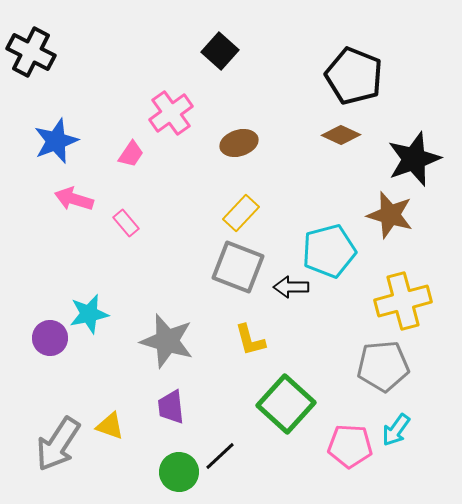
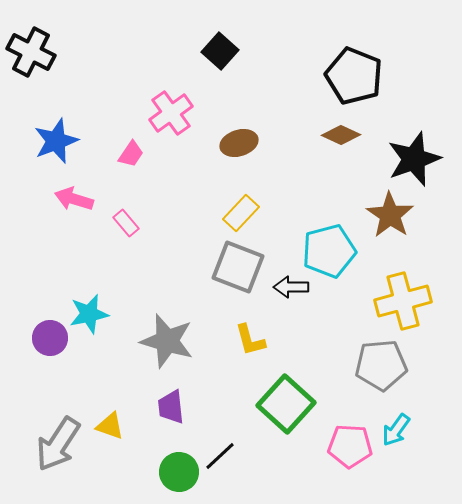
brown star: rotated 18 degrees clockwise
gray pentagon: moved 2 px left, 1 px up
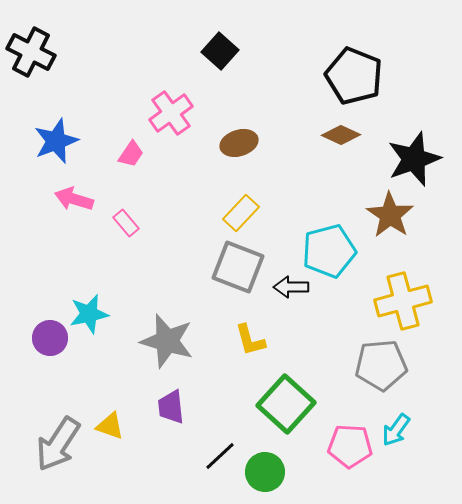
green circle: moved 86 px right
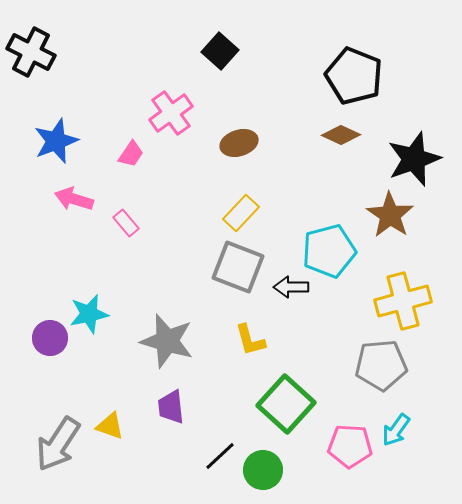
green circle: moved 2 px left, 2 px up
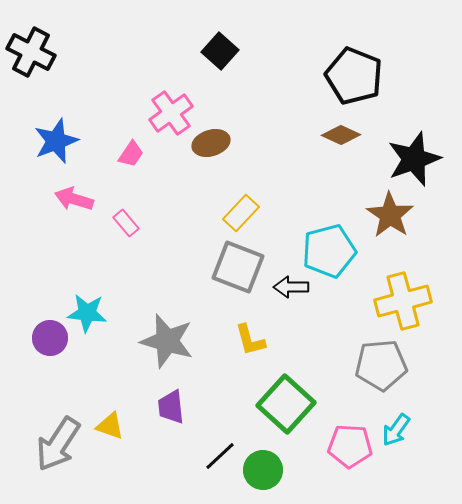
brown ellipse: moved 28 px left
cyan star: moved 2 px left, 1 px up; rotated 18 degrees clockwise
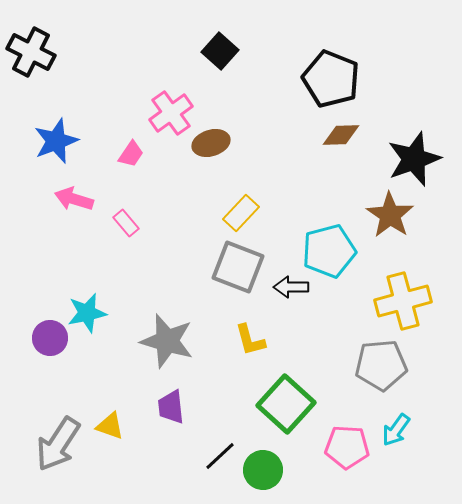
black pentagon: moved 23 px left, 3 px down
brown diamond: rotated 27 degrees counterclockwise
cyan star: rotated 18 degrees counterclockwise
pink pentagon: moved 3 px left, 1 px down
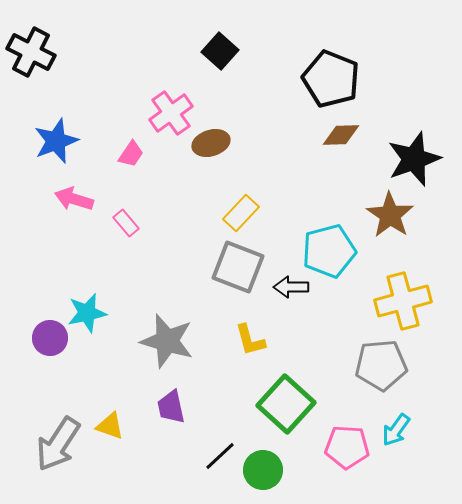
purple trapezoid: rotated 6 degrees counterclockwise
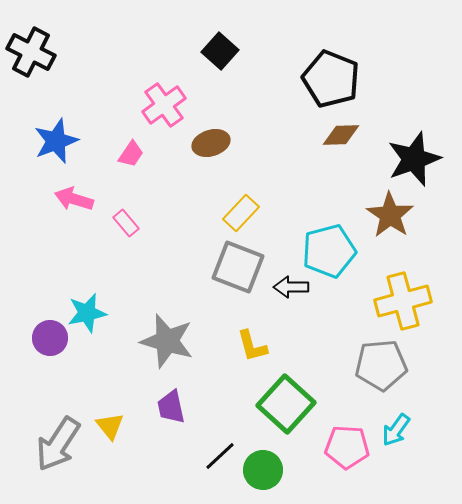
pink cross: moved 7 px left, 8 px up
yellow L-shape: moved 2 px right, 6 px down
yellow triangle: rotated 32 degrees clockwise
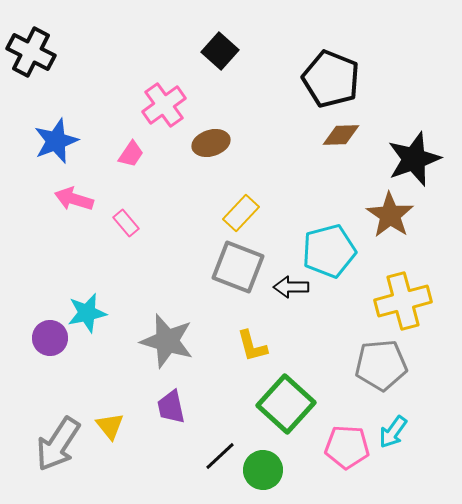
cyan arrow: moved 3 px left, 2 px down
